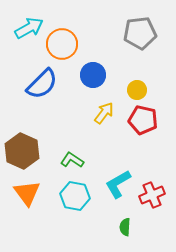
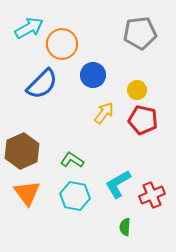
brown hexagon: rotated 12 degrees clockwise
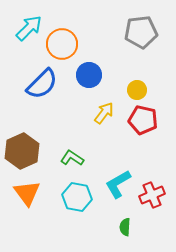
cyan arrow: rotated 16 degrees counterclockwise
gray pentagon: moved 1 px right, 1 px up
blue circle: moved 4 px left
green L-shape: moved 2 px up
cyan hexagon: moved 2 px right, 1 px down
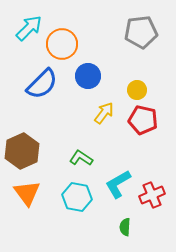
blue circle: moved 1 px left, 1 px down
green L-shape: moved 9 px right
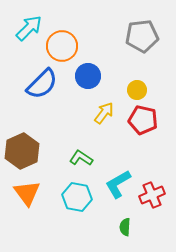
gray pentagon: moved 1 px right, 4 px down
orange circle: moved 2 px down
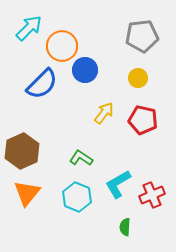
blue circle: moved 3 px left, 6 px up
yellow circle: moved 1 px right, 12 px up
orange triangle: rotated 16 degrees clockwise
cyan hexagon: rotated 12 degrees clockwise
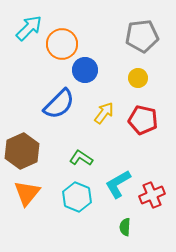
orange circle: moved 2 px up
blue semicircle: moved 17 px right, 20 px down
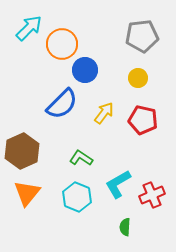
blue semicircle: moved 3 px right
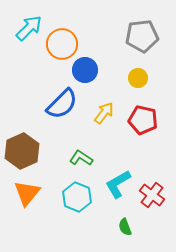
red cross: rotated 30 degrees counterclockwise
green semicircle: rotated 24 degrees counterclockwise
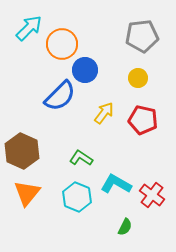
blue semicircle: moved 2 px left, 8 px up
brown hexagon: rotated 12 degrees counterclockwise
cyan L-shape: moved 2 px left; rotated 60 degrees clockwise
green semicircle: rotated 132 degrees counterclockwise
